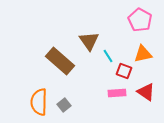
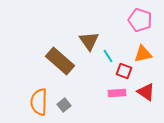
pink pentagon: rotated 10 degrees counterclockwise
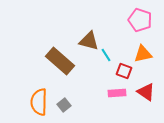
brown triangle: rotated 40 degrees counterclockwise
cyan line: moved 2 px left, 1 px up
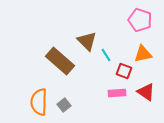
brown triangle: moved 2 px left; rotated 30 degrees clockwise
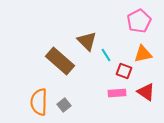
pink pentagon: moved 1 px left, 1 px down; rotated 25 degrees clockwise
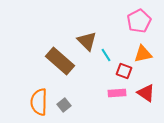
red triangle: moved 1 px down
